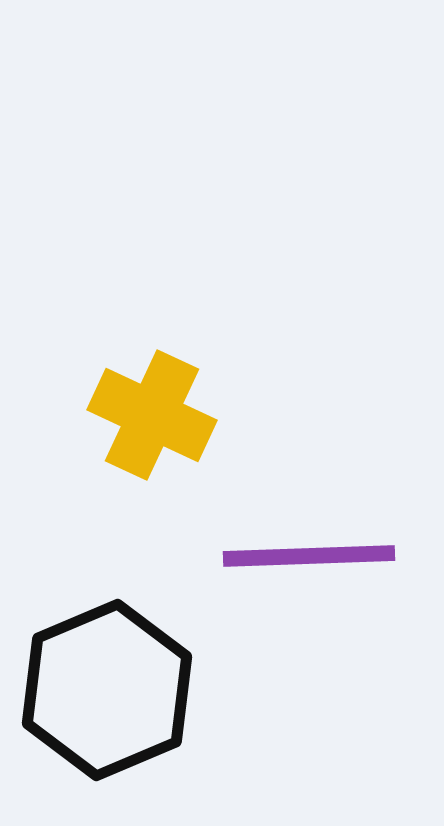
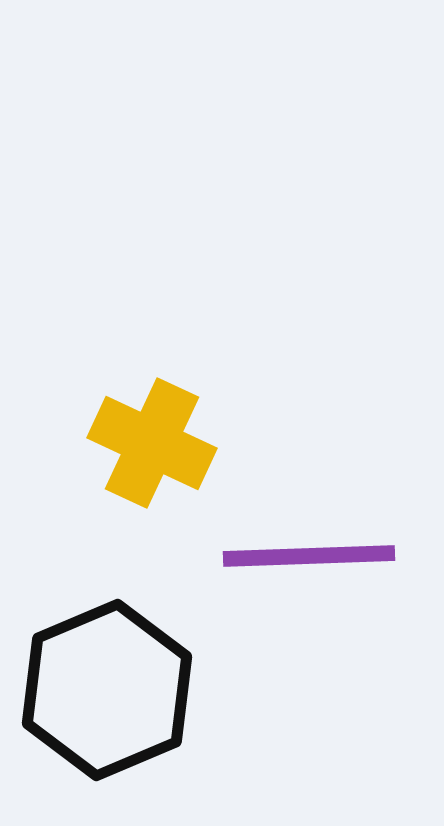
yellow cross: moved 28 px down
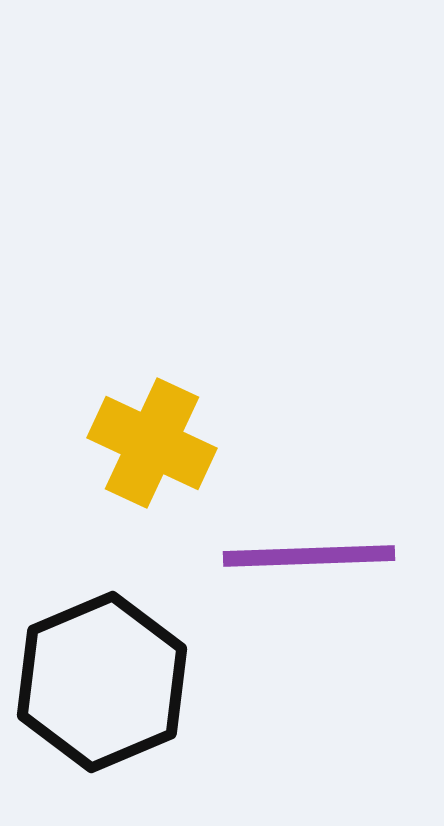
black hexagon: moved 5 px left, 8 px up
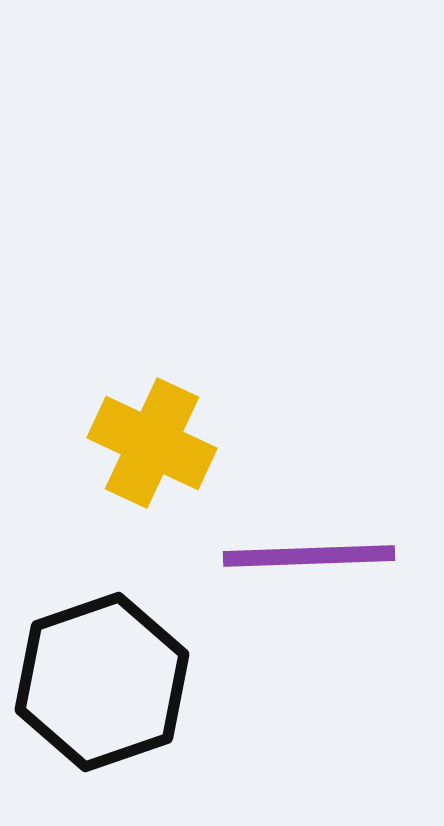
black hexagon: rotated 4 degrees clockwise
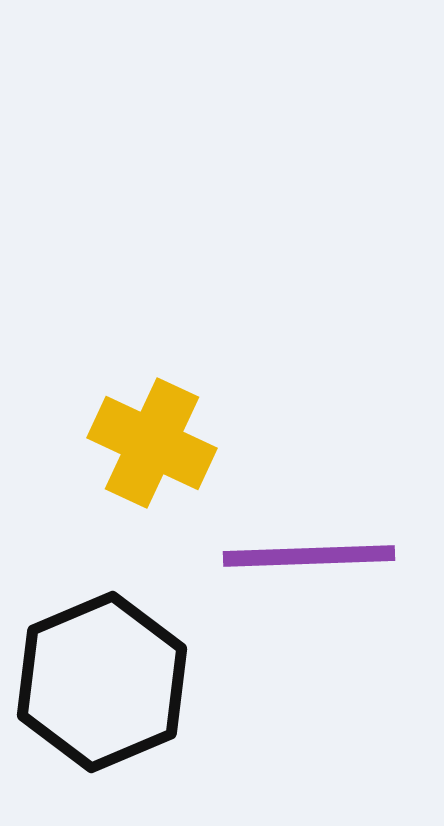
black hexagon: rotated 4 degrees counterclockwise
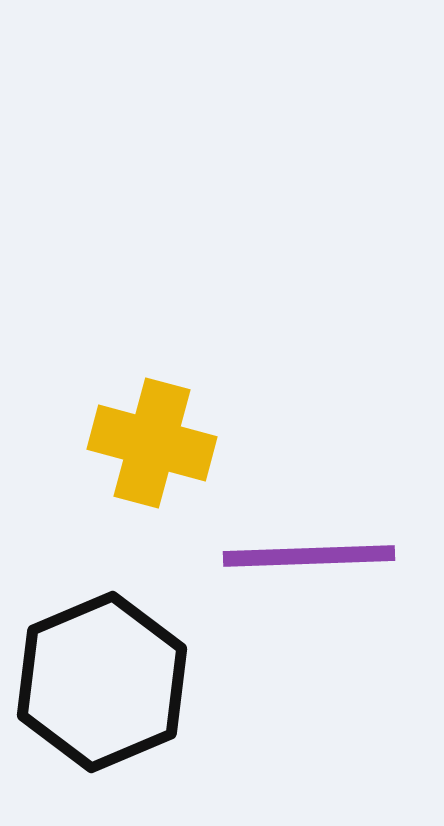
yellow cross: rotated 10 degrees counterclockwise
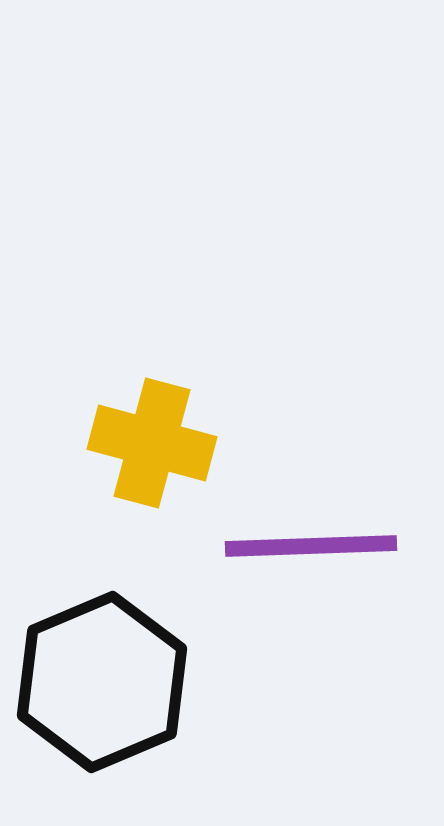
purple line: moved 2 px right, 10 px up
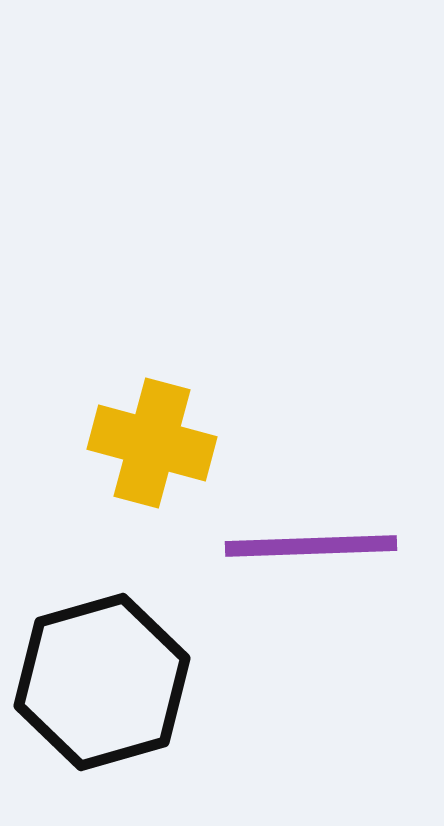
black hexagon: rotated 7 degrees clockwise
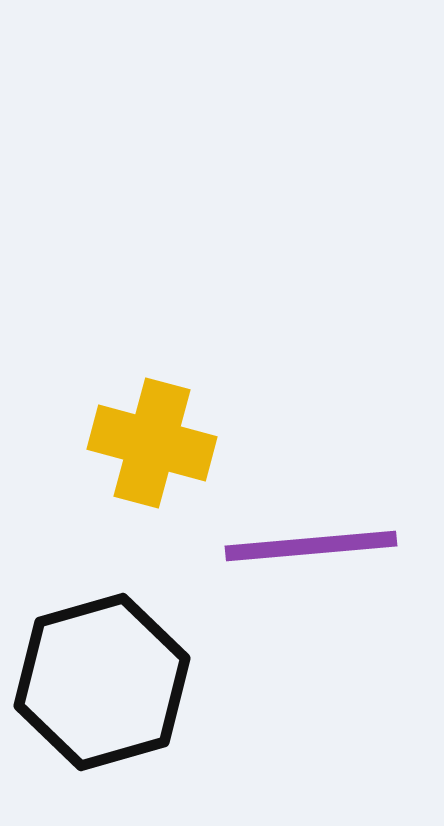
purple line: rotated 3 degrees counterclockwise
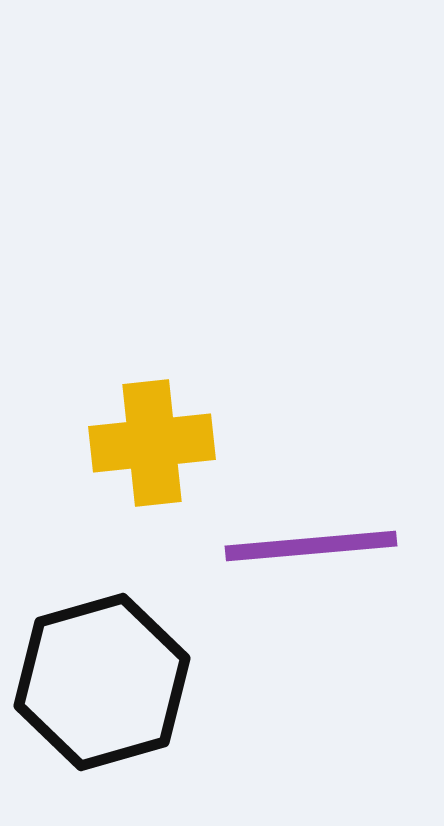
yellow cross: rotated 21 degrees counterclockwise
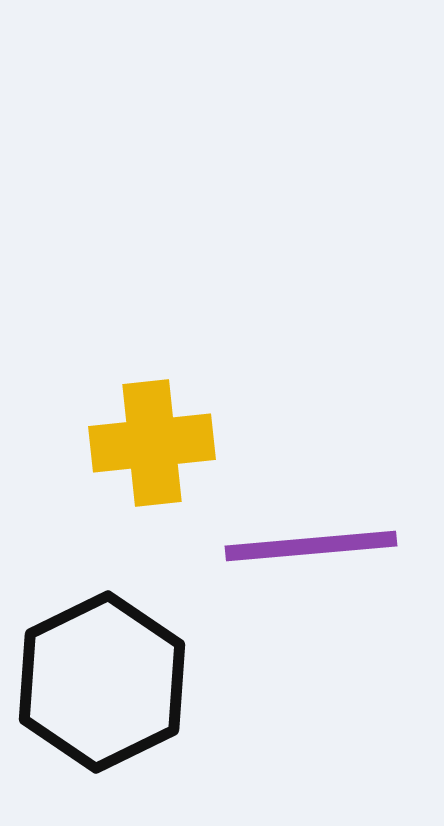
black hexagon: rotated 10 degrees counterclockwise
